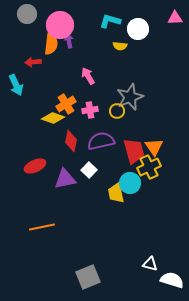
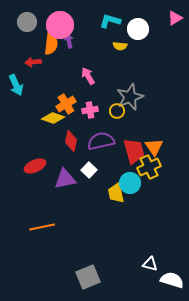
gray circle: moved 8 px down
pink triangle: rotated 28 degrees counterclockwise
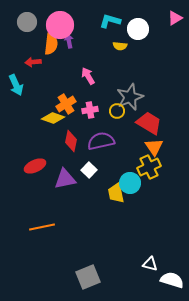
red trapezoid: moved 15 px right, 28 px up; rotated 44 degrees counterclockwise
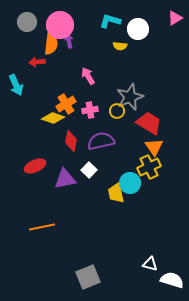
red arrow: moved 4 px right
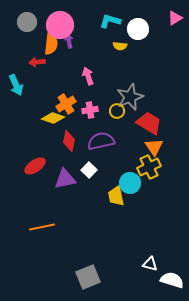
pink arrow: rotated 12 degrees clockwise
red diamond: moved 2 px left
red ellipse: rotated 10 degrees counterclockwise
yellow trapezoid: moved 3 px down
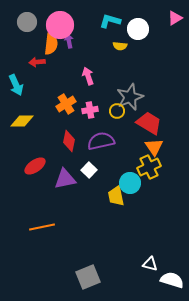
yellow diamond: moved 31 px left, 3 px down; rotated 20 degrees counterclockwise
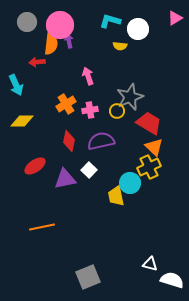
orange triangle: rotated 12 degrees counterclockwise
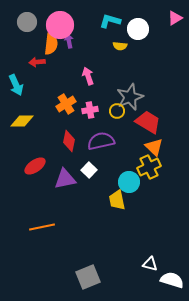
red trapezoid: moved 1 px left, 1 px up
cyan circle: moved 1 px left, 1 px up
yellow trapezoid: moved 1 px right, 4 px down
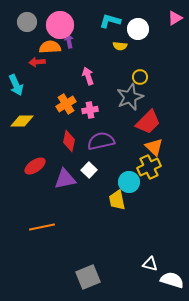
orange semicircle: moved 1 px left, 3 px down; rotated 100 degrees counterclockwise
yellow circle: moved 23 px right, 34 px up
red trapezoid: rotated 104 degrees clockwise
